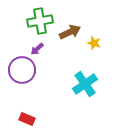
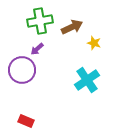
brown arrow: moved 2 px right, 5 px up
cyan cross: moved 2 px right, 4 px up
red rectangle: moved 1 px left, 2 px down
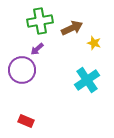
brown arrow: moved 1 px down
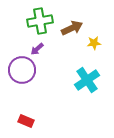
yellow star: rotated 24 degrees counterclockwise
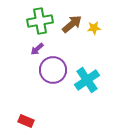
brown arrow: moved 4 px up; rotated 15 degrees counterclockwise
yellow star: moved 15 px up
purple circle: moved 31 px right
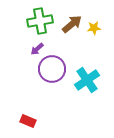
purple circle: moved 1 px left, 1 px up
red rectangle: moved 2 px right
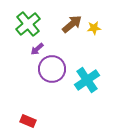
green cross: moved 12 px left, 3 px down; rotated 30 degrees counterclockwise
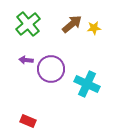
purple arrow: moved 11 px left, 11 px down; rotated 48 degrees clockwise
purple circle: moved 1 px left
cyan cross: moved 4 px down; rotated 30 degrees counterclockwise
